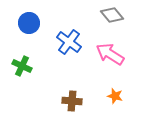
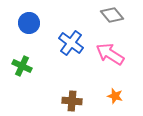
blue cross: moved 2 px right, 1 px down
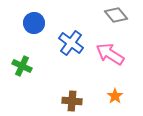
gray diamond: moved 4 px right
blue circle: moved 5 px right
orange star: rotated 21 degrees clockwise
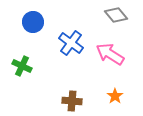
blue circle: moved 1 px left, 1 px up
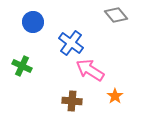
pink arrow: moved 20 px left, 16 px down
